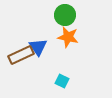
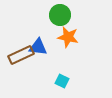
green circle: moved 5 px left
blue triangle: rotated 48 degrees counterclockwise
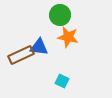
blue triangle: moved 1 px right
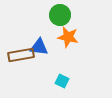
brown rectangle: rotated 15 degrees clockwise
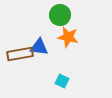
brown rectangle: moved 1 px left, 1 px up
